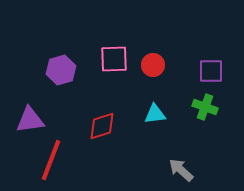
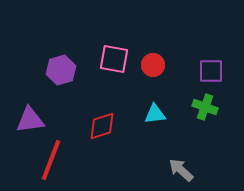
pink square: rotated 12 degrees clockwise
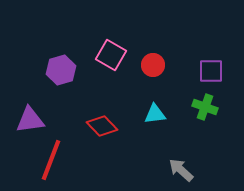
pink square: moved 3 px left, 4 px up; rotated 20 degrees clockwise
red diamond: rotated 64 degrees clockwise
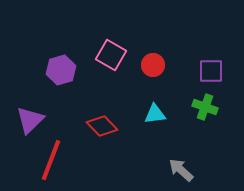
purple triangle: rotated 36 degrees counterclockwise
